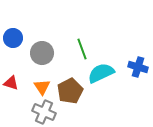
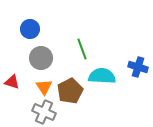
blue circle: moved 17 px right, 9 px up
gray circle: moved 1 px left, 5 px down
cyan semicircle: moved 1 px right, 3 px down; rotated 28 degrees clockwise
red triangle: moved 1 px right, 1 px up
orange triangle: moved 2 px right
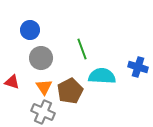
blue circle: moved 1 px down
gray cross: moved 1 px left
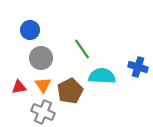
green line: rotated 15 degrees counterclockwise
red triangle: moved 7 px right, 5 px down; rotated 28 degrees counterclockwise
orange triangle: moved 1 px left, 2 px up
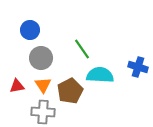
cyan semicircle: moved 2 px left, 1 px up
red triangle: moved 2 px left, 1 px up
gray cross: rotated 20 degrees counterclockwise
